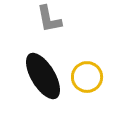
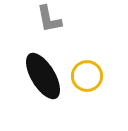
yellow circle: moved 1 px up
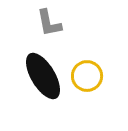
gray L-shape: moved 4 px down
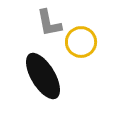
yellow circle: moved 6 px left, 34 px up
